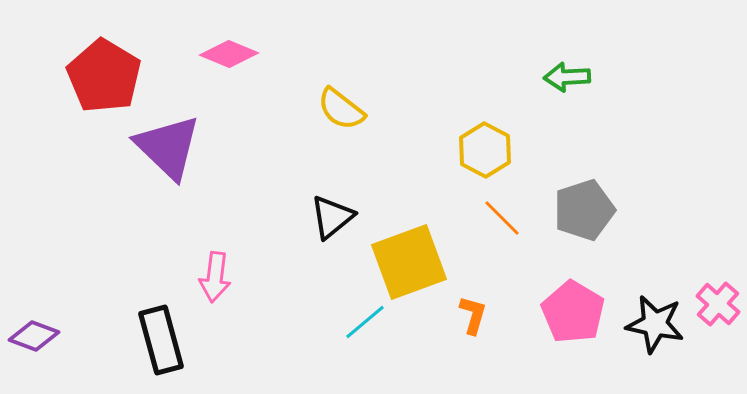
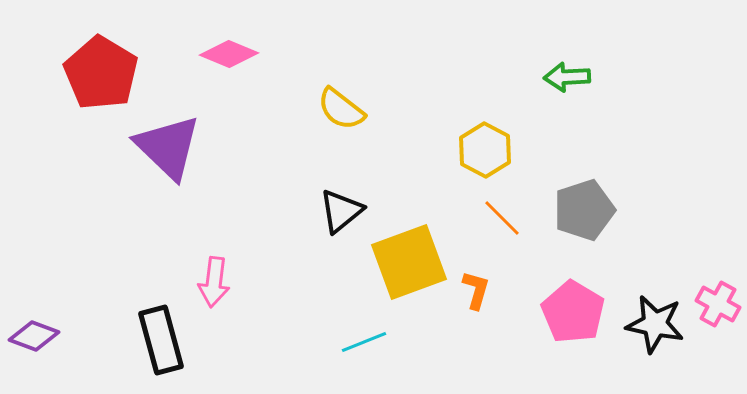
red pentagon: moved 3 px left, 3 px up
black triangle: moved 9 px right, 6 px up
pink arrow: moved 1 px left, 5 px down
pink cross: rotated 12 degrees counterclockwise
orange L-shape: moved 3 px right, 25 px up
cyan line: moved 1 px left, 20 px down; rotated 18 degrees clockwise
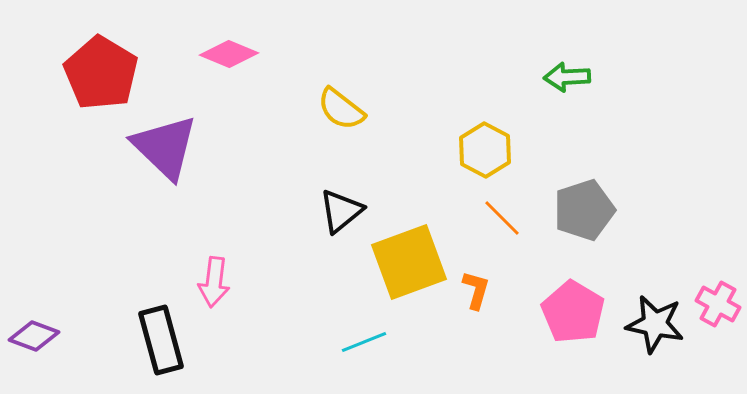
purple triangle: moved 3 px left
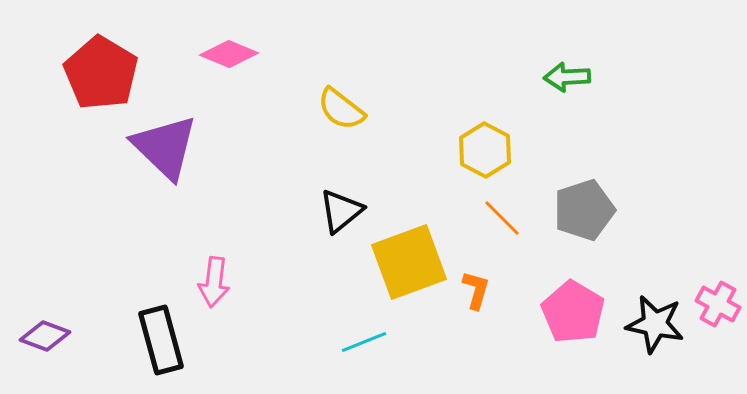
purple diamond: moved 11 px right
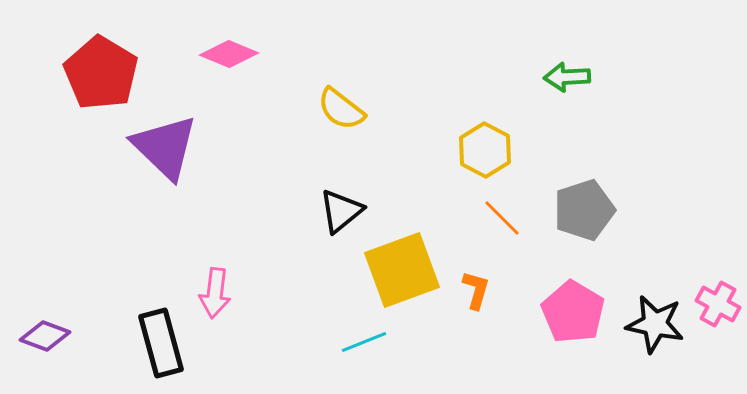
yellow square: moved 7 px left, 8 px down
pink arrow: moved 1 px right, 11 px down
black rectangle: moved 3 px down
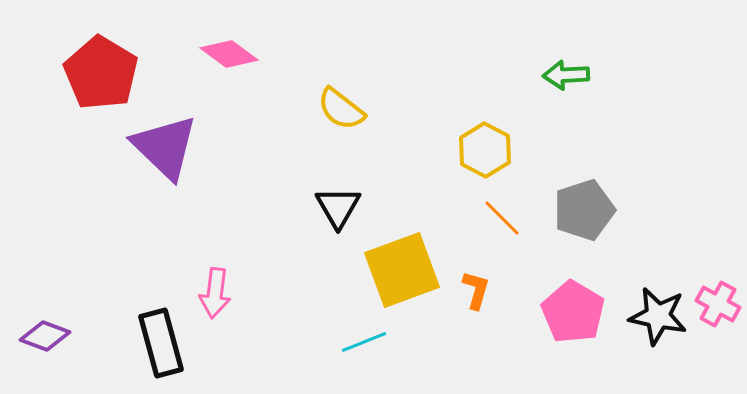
pink diamond: rotated 14 degrees clockwise
green arrow: moved 1 px left, 2 px up
black triangle: moved 3 px left, 4 px up; rotated 21 degrees counterclockwise
black star: moved 3 px right, 8 px up
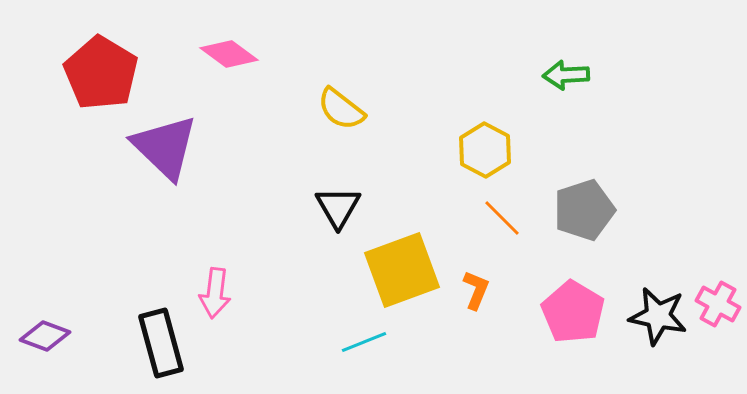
orange L-shape: rotated 6 degrees clockwise
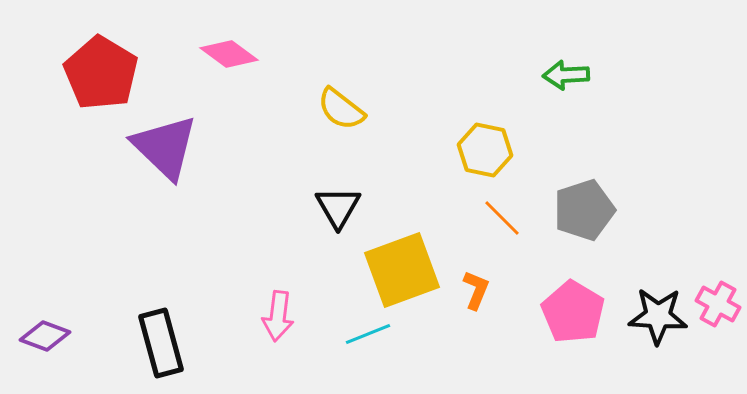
yellow hexagon: rotated 16 degrees counterclockwise
pink arrow: moved 63 px right, 23 px down
black star: rotated 8 degrees counterclockwise
cyan line: moved 4 px right, 8 px up
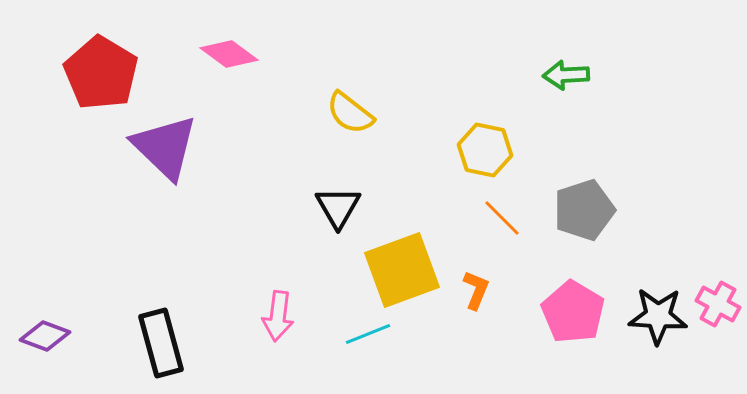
yellow semicircle: moved 9 px right, 4 px down
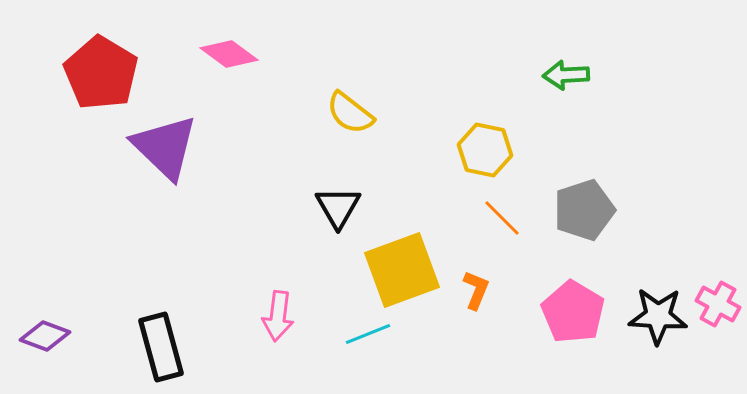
black rectangle: moved 4 px down
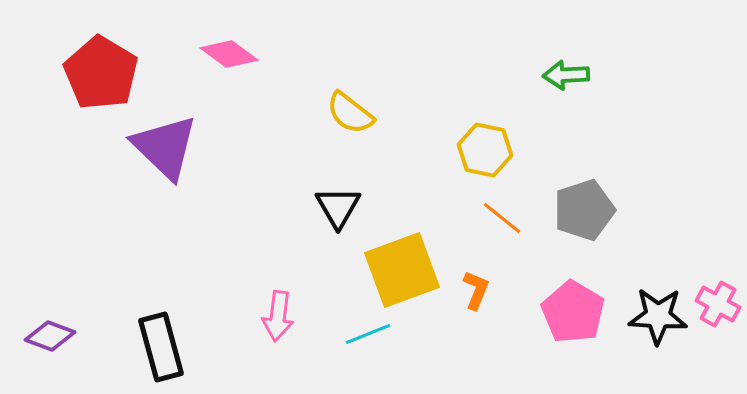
orange line: rotated 6 degrees counterclockwise
purple diamond: moved 5 px right
